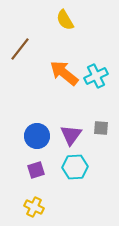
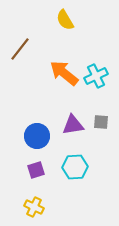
gray square: moved 6 px up
purple triangle: moved 2 px right, 10 px up; rotated 45 degrees clockwise
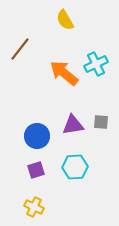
cyan cross: moved 12 px up
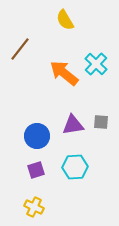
cyan cross: rotated 20 degrees counterclockwise
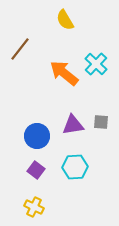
purple square: rotated 36 degrees counterclockwise
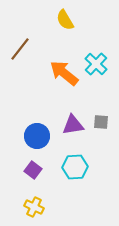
purple square: moved 3 px left
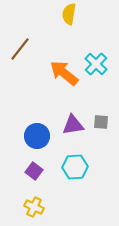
yellow semicircle: moved 4 px right, 6 px up; rotated 40 degrees clockwise
purple square: moved 1 px right, 1 px down
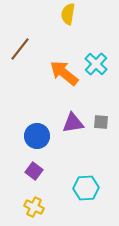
yellow semicircle: moved 1 px left
purple triangle: moved 2 px up
cyan hexagon: moved 11 px right, 21 px down
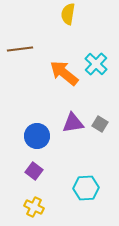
brown line: rotated 45 degrees clockwise
gray square: moved 1 px left, 2 px down; rotated 28 degrees clockwise
